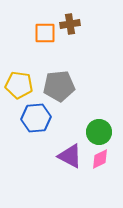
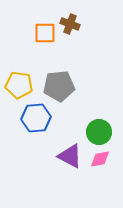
brown cross: rotated 30 degrees clockwise
pink diamond: rotated 15 degrees clockwise
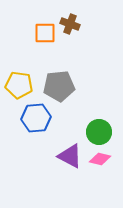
pink diamond: rotated 25 degrees clockwise
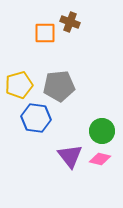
brown cross: moved 2 px up
yellow pentagon: rotated 24 degrees counterclockwise
blue hexagon: rotated 12 degrees clockwise
green circle: moved 3 px right, 1 px up
purple triangle: rotated 24 degrees clockwise
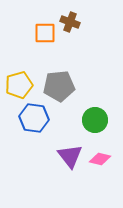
blue hexagon: moved 2 px left
green circle: moved 7 px left, 11 px up
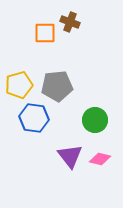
gray pentagon: moved 2 px left
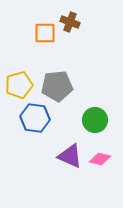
blue hexagon: moved 1 px right
purple triangle: rotated 28 degrees counterclockwise
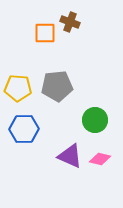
yellow pentagon: moved 1 px left, 3 px down; rotated 20 degrees clockwise
blue hexagon: moved 11 px left, 11 px down; rotated 8 degrees counterclockwise
